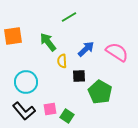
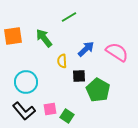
green arrow: moved 4 px left, 4 px up
green pentagon: moved 2 px left, 2 px up
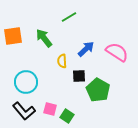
pink square: rotated 24 degrees clockwise
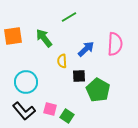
pink semicircle: moved 2 px left, 8 px up; rotated 60 degrees clockwise
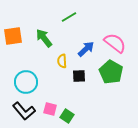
pink semicircle: moved 1 px up; rotated 55 degrees counterclockwise
green pentagon: moved 13 px right, 18 px up
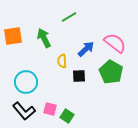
green arrow: rotated 12 degrees clockwise
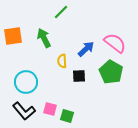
green line: moved 8 px left, 5 px up; rotated 14 degrees counterclockwise
green square: rotated 16 degrees counterclockwise
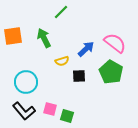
yellow semicircle: rotated 104 degrees counterclockwise
